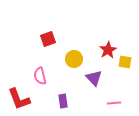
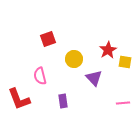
pink line: moved 9 px right
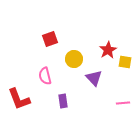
red square: moved 2 px right
pink semicircle: moved 5 px right
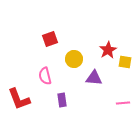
purple triangle: rotated 42 degrees counterclockwise
purple rectangle: moved 1 px left, 1 px up
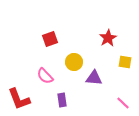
red star: moved 12 px up
yellow circle: moved 3 px down
pink semicircle: rotated 30 degrees counterclockwise
pink line: rotated 48 degrees clockwise
